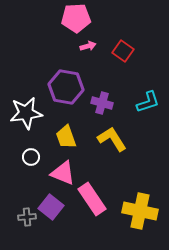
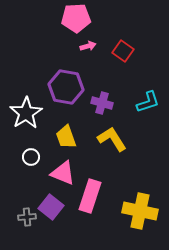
white star: rotated 24 degrees counterclockwise
pink rectangle: moved 2 px left, 3 px up; rotated 52 degrees clockwise
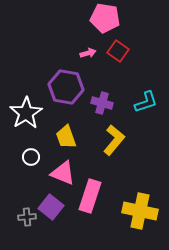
pink pentagon: moved 29 px right; rotated 12 degrees clockwise
pink arrow: moved 7 px down
red square: moved 5 px left
cyan L-shape: moved 2 px left
yellow L-shape: moved 2 px right, 1 px down; rotated 72 degrees clockwise
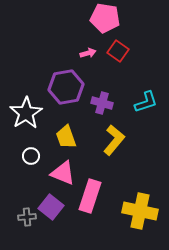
purple hexagon: rotated 20 degrees counterclockwise
white circle: moved 1 px up
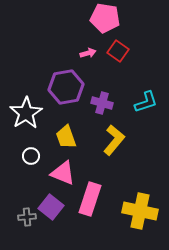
pink rectangle: moved 3 px down
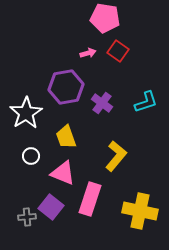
purple cross: rotated 20 degrees clockwise
yellow L-shape: moved 2 px right, 16 px down
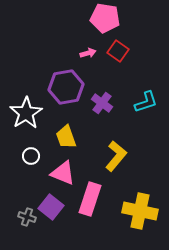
gray cross: rotated 24 degrees clockwise
